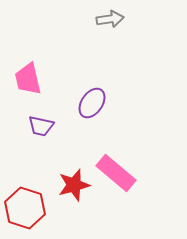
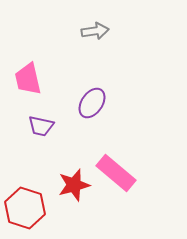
gray arrow: moved 15 px left, 12 px down
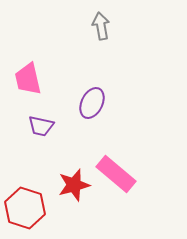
gray arrow: moved 6 px right, 5 px up; rotated 92 degrees counterclockwise
purple ellipse: rotated 8 degrees counterclockwise
pink rectangle: moved 1 px down
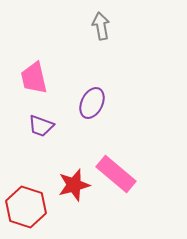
pink trapezoid: moved 6 px right, 1 px up
purple trapezoid: rotated 8 degrees clockwise
red hexagon: moved 1 px right, 1 px up
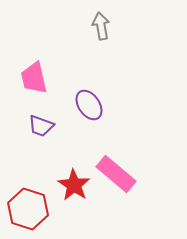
purple ellipse: moved 3 px left, 2 px down; rotated 60 degrees counterclockwise
red star: rotated 24 degrees counterclockwise
red hexagon: moved 2 px right, 2 px down
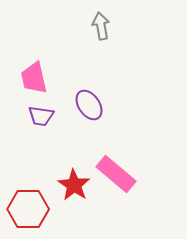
purple trapezoid: moved 10 px up; rotated 12 degrees counterclockwise
red hexagon: rotated 18 degrees counterclockwise
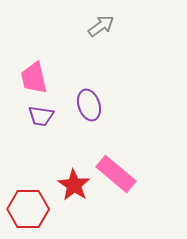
gray arrow: rotated 64 degrees clockwise
purple ellipse: rotated 16 degrees clockwise
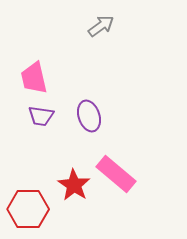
purple ellipse: moved 11 px down
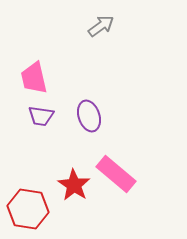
red hexagon: rotated 9 degrees clockwise
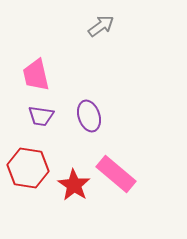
pink trapezoid: moved 2 px right, 3 px up
red hexagon: moved 41 px up
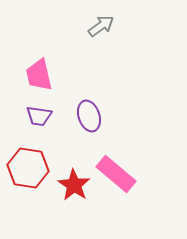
pink trapezoid: moved 3 px right
purple trapezoid: moved 2 px left
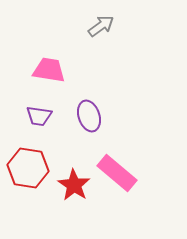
pink trapezoid: moved 10 px right, 5 px up; rotated 112 degrees clockwise
pink rectangle: moved 1 px right, 1 px up
